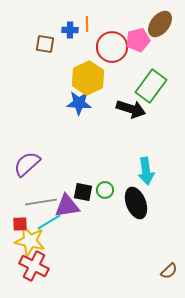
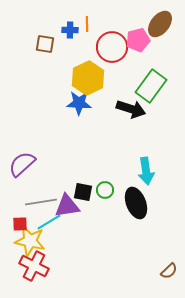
purple semicircle: moved 5 px left
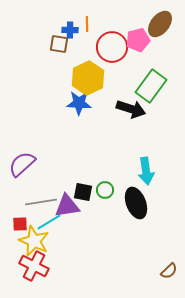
brown square: moved 14 px right
yellow star: moved 4 px right; rotated 12 degrees clockwise
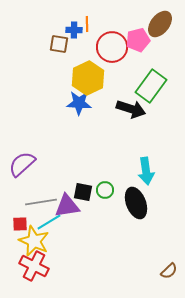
blue cross: moved 4 px right
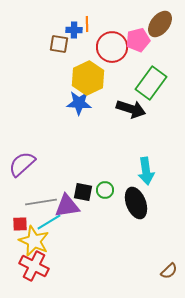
green rectangle: moved 3 px up
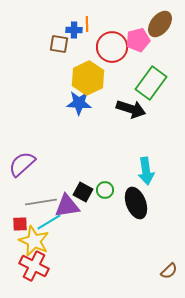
black square: rotated 18 degrees clockwise
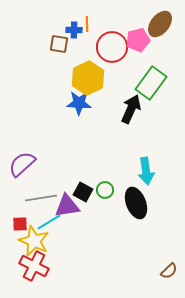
black arrow: rotated 84 degrees counterclockwise
gray line: moved 4 px up
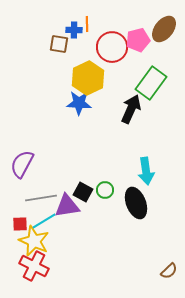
brown ellipse: moved 4 px right, 5 px down
purple semicircle: rotated 20 degrees counterclockwise
cyan line: moved 5 px left, 1 px up
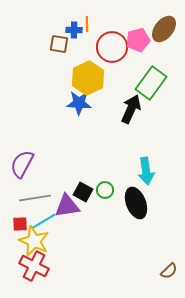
gray line: moved 6 px left
